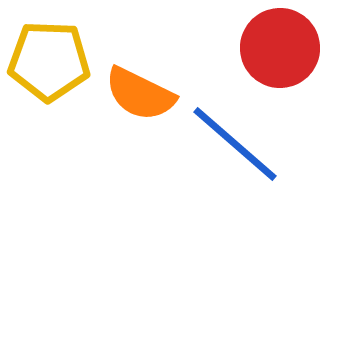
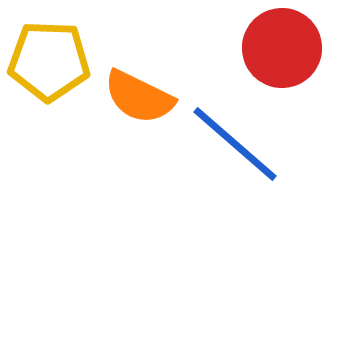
red circle: moved 2 px right
orange semicircle: moved 1 px left, 3 px down
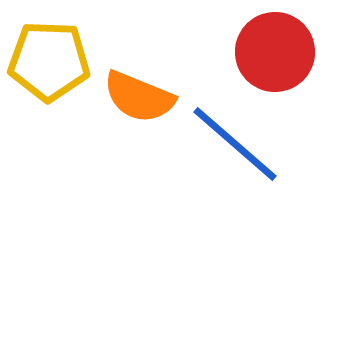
red circle: moved 7 px left, 4 px down
orange semicircle: rotated 4 degrees counterclockwise
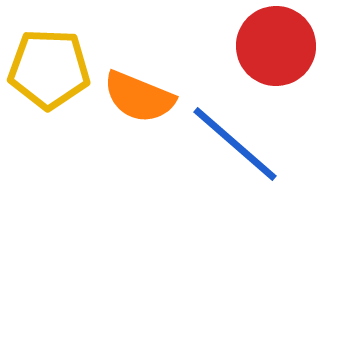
red circle: moved 1 px right, 6 px up
yellow pentagon: moved 8 px down
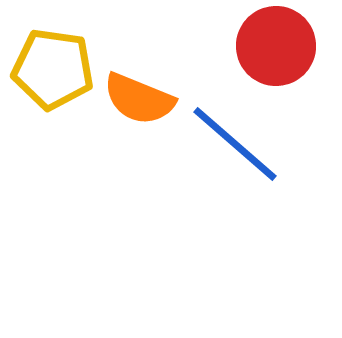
yellow pentagon: moved 4 px right; rotated 6 degrees clockwise
orange semicircle: moved 2 px down
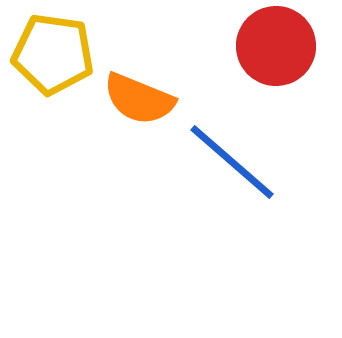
yellow pentagon: moved 15 px up
blue line: moved 3 px left, 18 px down
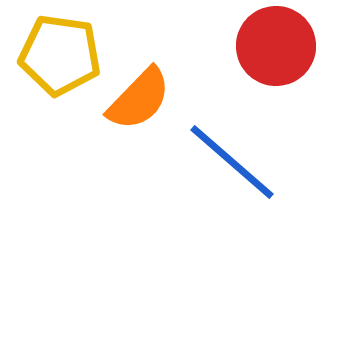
yellow pentagon: moved 7 px right, 1 px down
orange semicircle: rotated 68 degrees counterclockwise
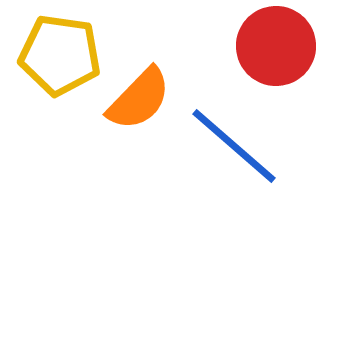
blue line: moved 2 px right, 16 px up
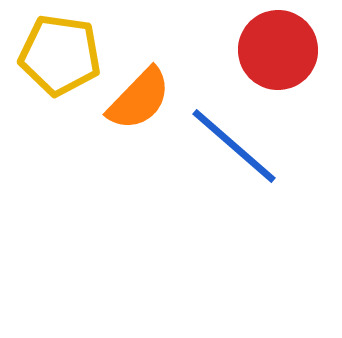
red circle: moved 2 px right, 4 px down
